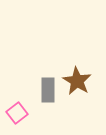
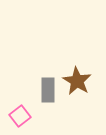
pink square: moved 3 px right, 3 px down
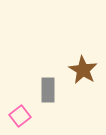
brown star: moved 6 px right, 11 px up
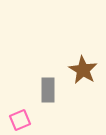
pink square: moved 4 px down; rotated 15 degrees clockwise
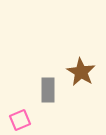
brown star: moved 2 px left, 2 px down
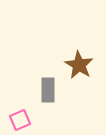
brown star: moved 2 px left, 7 px up
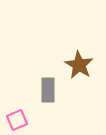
pink square: moved 3 px left
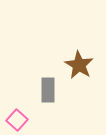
pink square: rotated 25 degrees counterclockwise
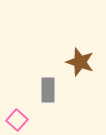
brown star: moved 1 px right, 3 px up; rotated 12 degrees counterclockwise
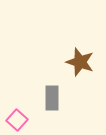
gray rectangle: moved 4 px right, 8 px down
